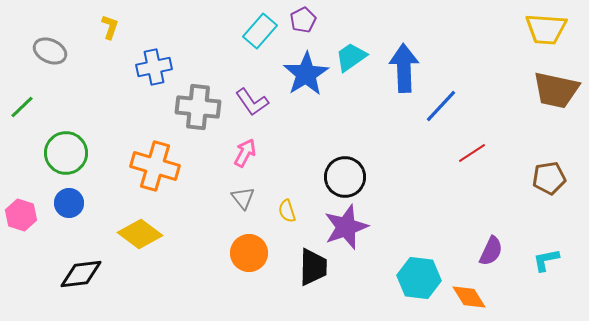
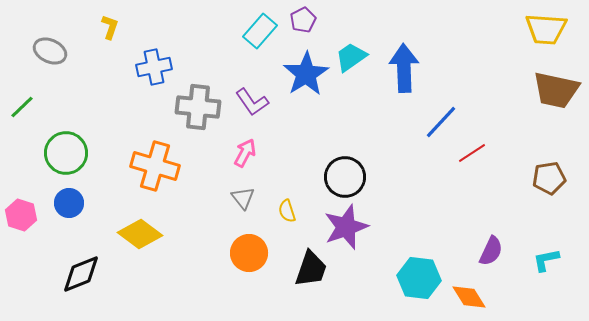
blue line: moved 16 px down
black trapezoid: moved 2 px left, 2 px down; rotated 18 degrees clockwise
black diamond: rotated 15 degrees counterclockwise
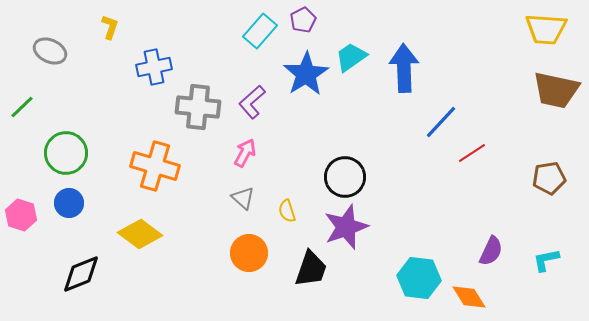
purple L-shape: rotated 84 degrees clockwise
gray triangle: rotated 10 degrees counterclockwise
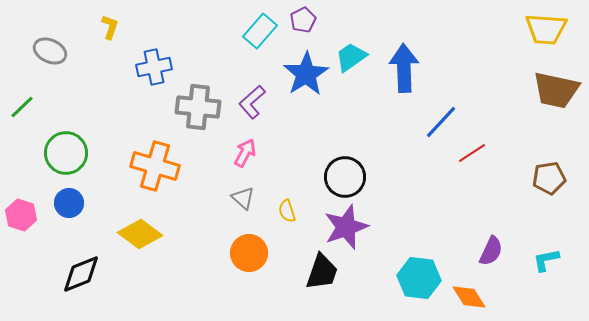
black trapezoid: moved 11 px right, 3 px down
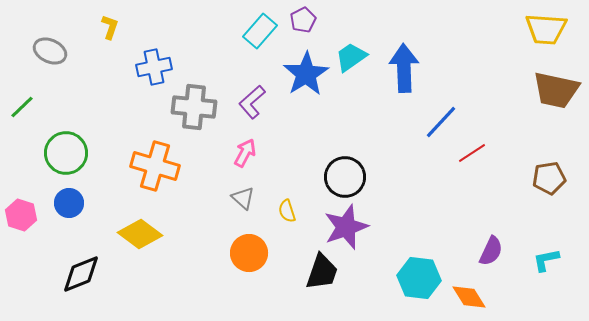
gray cross: moved 4 px left
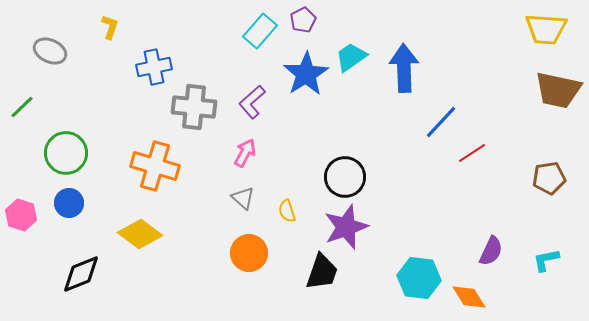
brown trapezoid: moved 2 px right
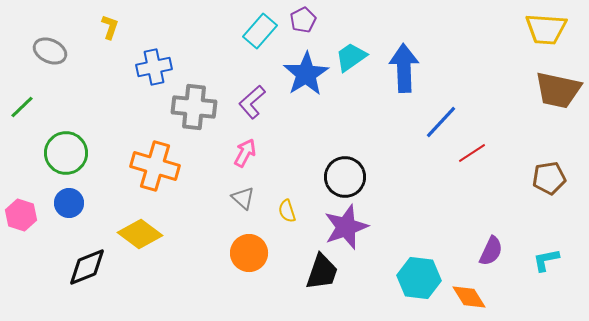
black diamond: moved 6 px right, 7 px up
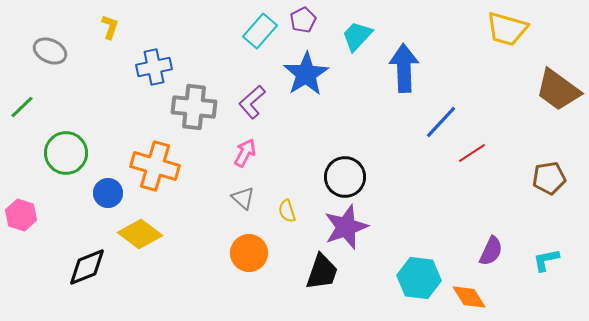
yellow trapezoid: moved 39 px left; rotated 12 degrees clockwise
cyan trapezoid: moved 6 px right, 21 px up; rotated 12 degrees counterclockwise
brown trapezoid: rotated 24 degrees clockwise
blue circle: moved 39 px right, 10 px up
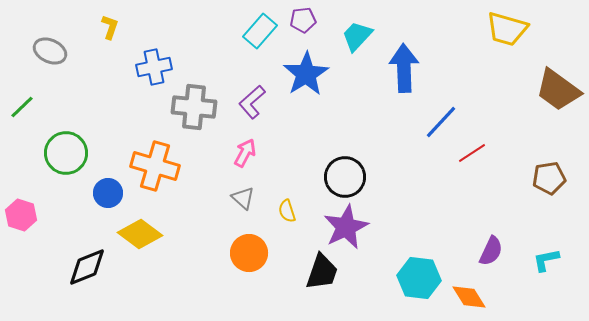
purple pentagon: rotated 20 degrees clockwise
purple star: rotated 6 degrees counterclockwise
